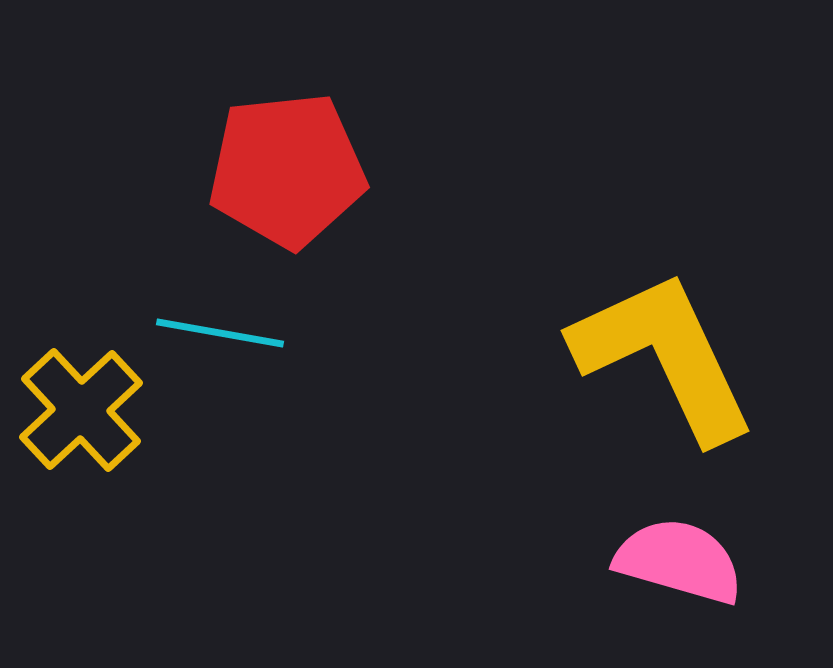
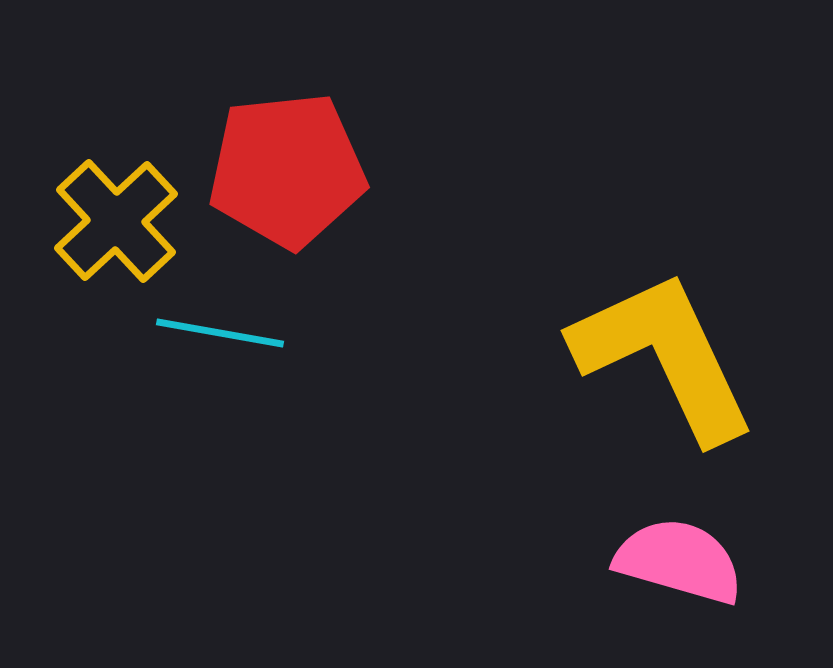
yellow cross: moved 35 px right, 189 px up
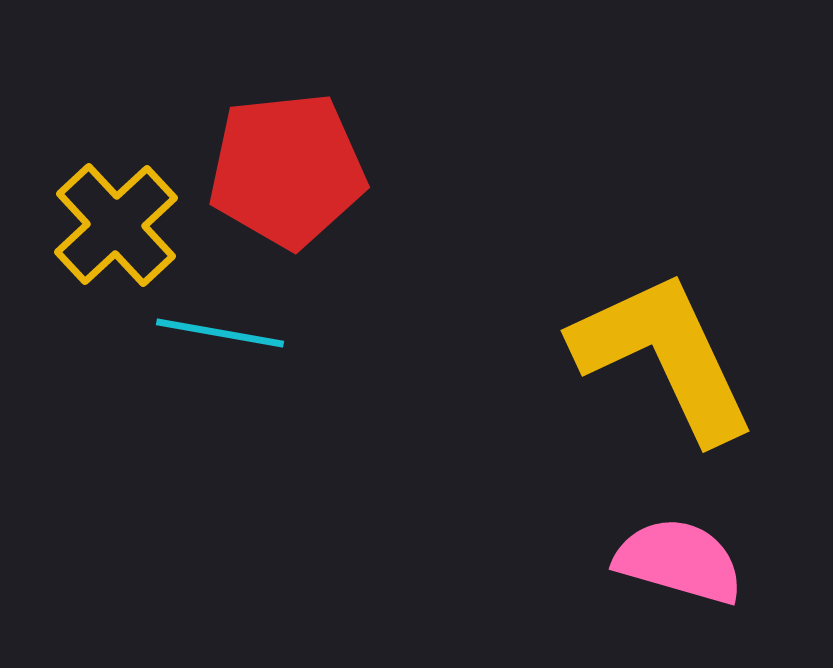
yellow cross: moved 4 px down
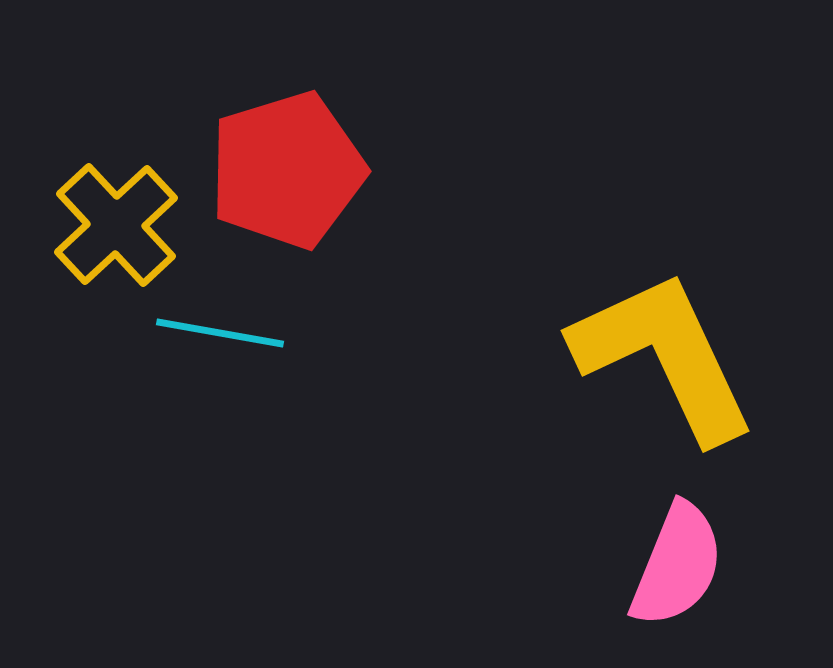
red pentagon: rotated 11 degrees counterclockwise
pink semicircle: moved 2 px left, 4 px down; rotated 96 degrees clockwise
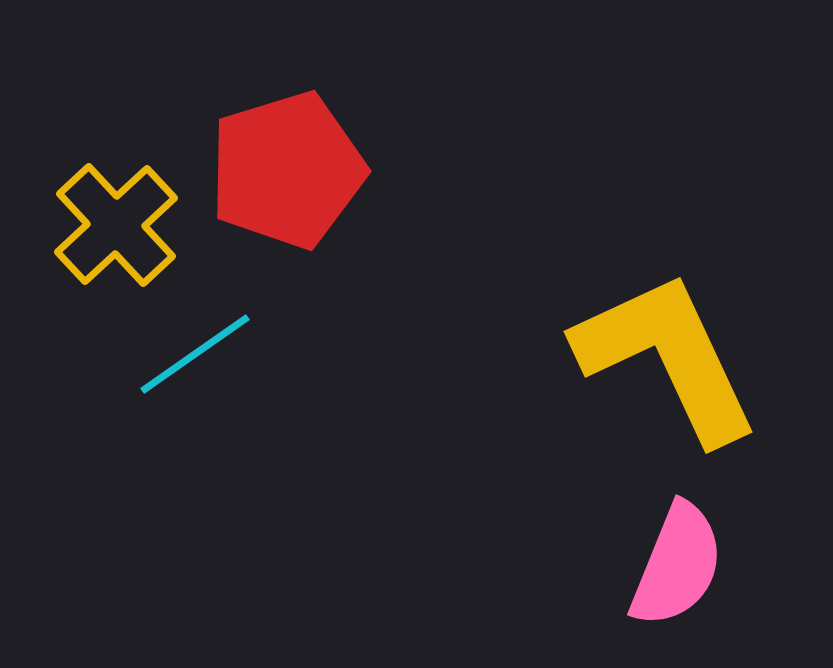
cyan line: moved 25 px left, 21 px down; rotated 45 degrees counterclockwise
yellow L-shape: moved 3 px right, 1 px down
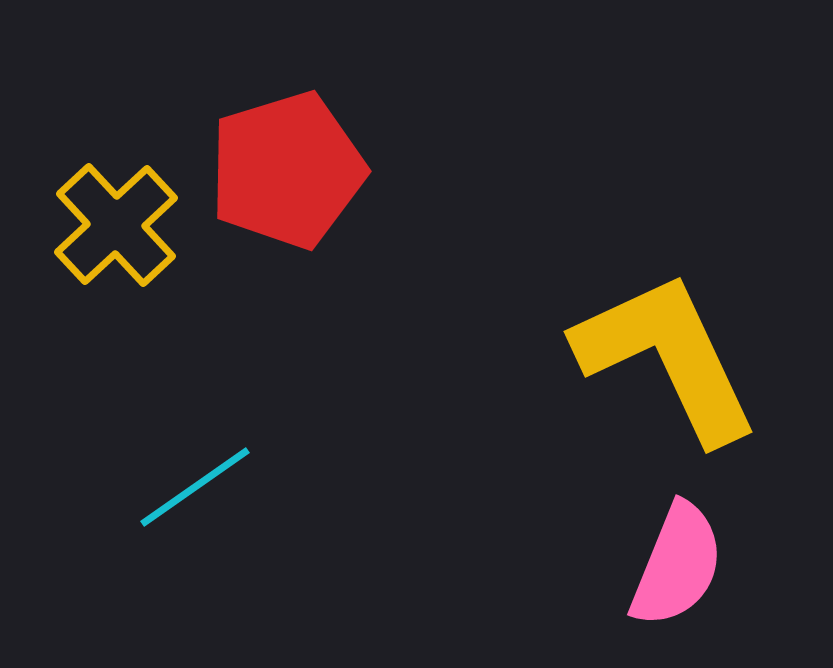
cyan line: moved 133 px down
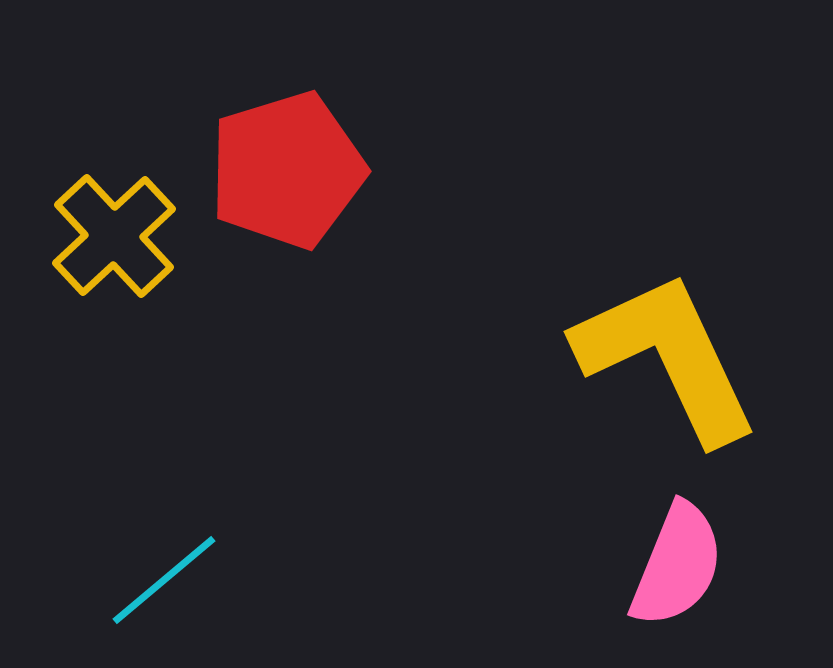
yellow cross: moved 2 px left, 11 px down
cyan line: moved 31 px left, 93 px down; rotated 5 degrees counterclockwise
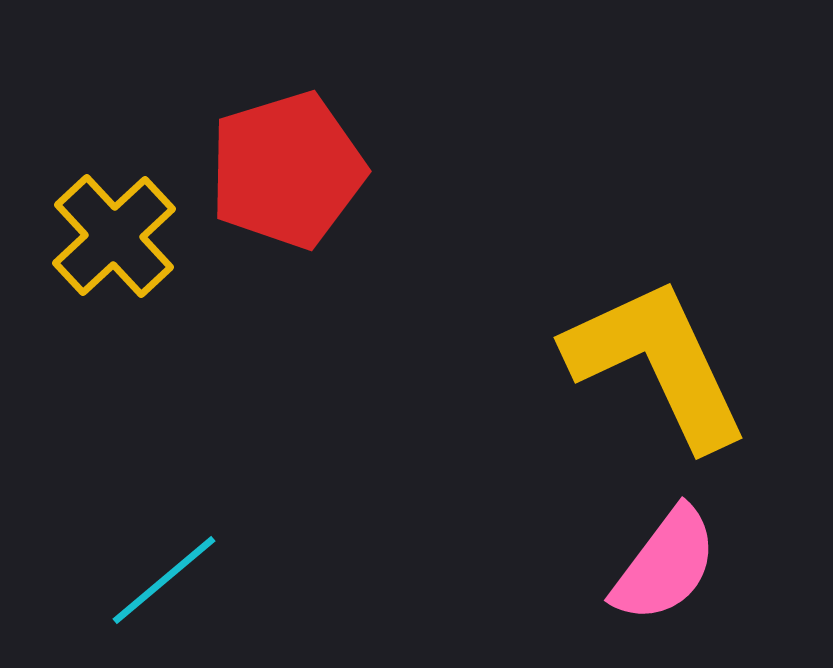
yellow L-shape: moved 10 px left, 6 px down
pink semicircle: moved 12 px left; rotated 15 degrees clockwise
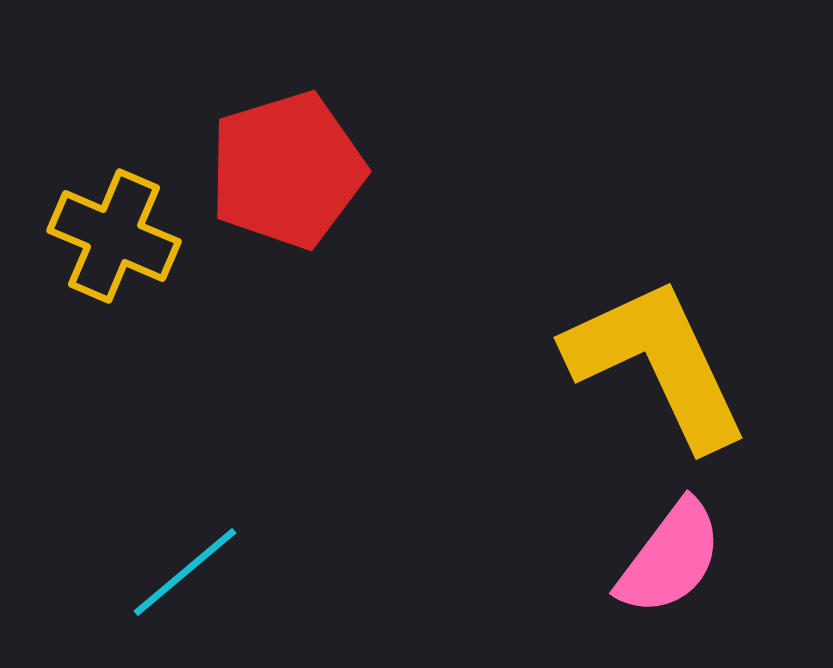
yellow cross: rotated 24 degrees counterclockwise
pink semicircle: moved 5 px right, 7 px up
cyan line: moved 21 px right, 8 px up
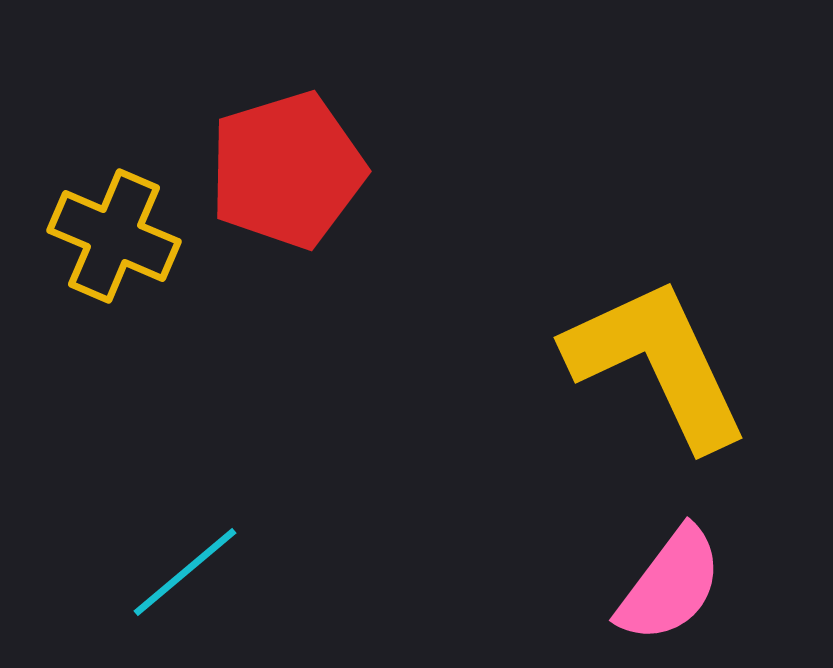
pink semicircle: moved 27 px down
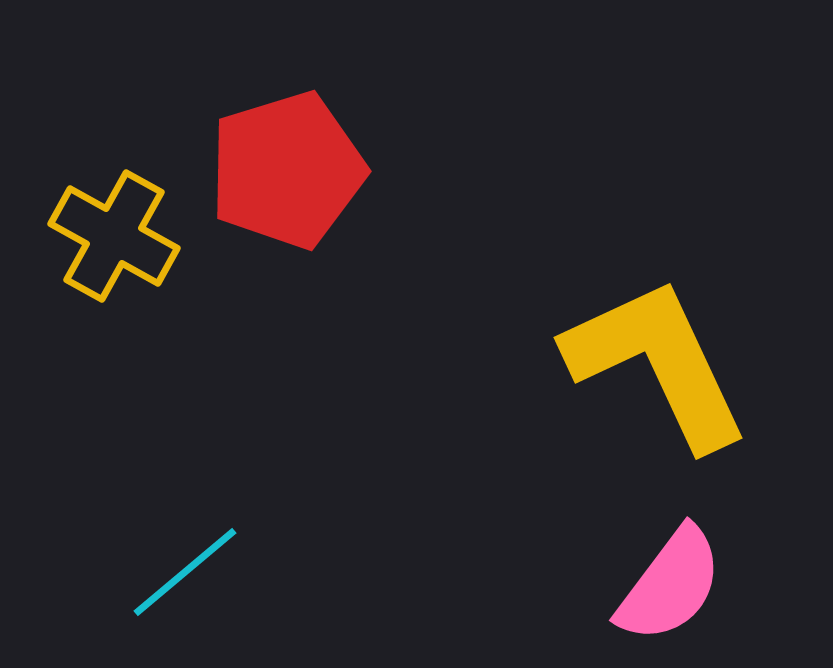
yellow cross: rotated 6 degrees clockwise
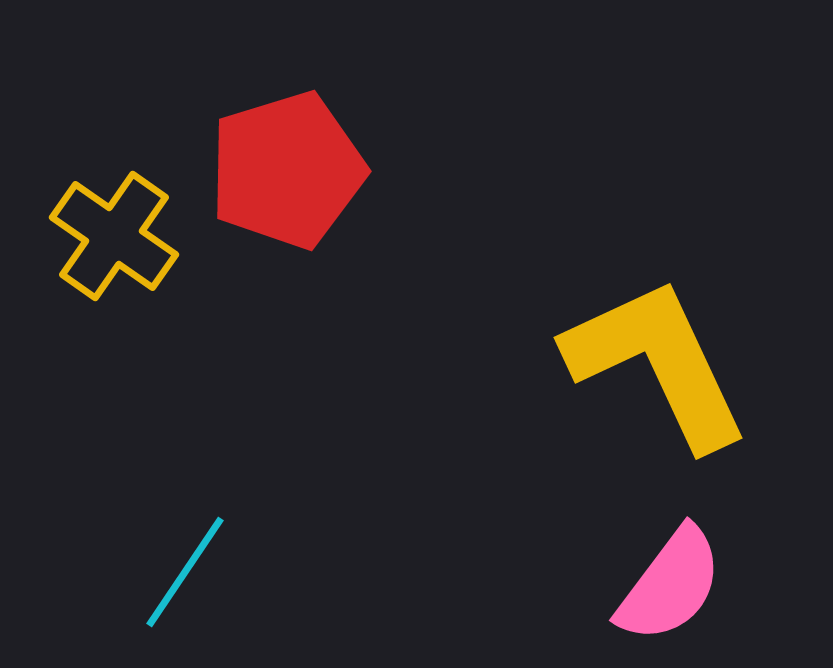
yellow cross: rotated 6 degrees clockwise
cyan line: rotated 16 degrees counterclockwise
